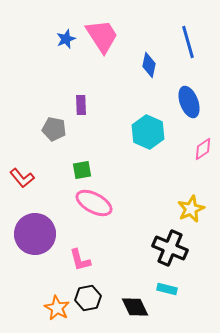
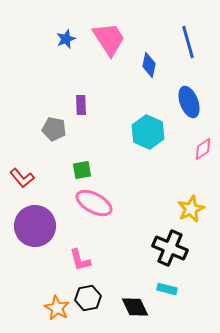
pink trapezoid: moved 7 px right, 3 px down
purple circle: moved 8 px up
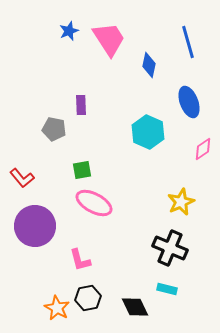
blue star: moved 3 px right, 8 px up
yellow star: moved 10 px left, 7 px up
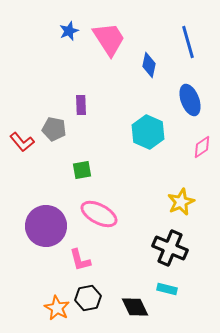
blue ellipse: moved 1 px right, 2 px up
pink diamond: moved 1 px left, 2 px up
red L-shape: moved 36 px up
pink ellipse: moved 5 px right, 11 px down
purple circle: moved 11 px right
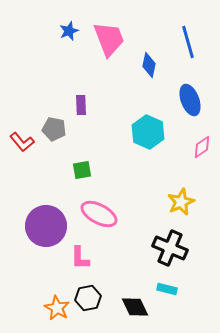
pink trapezoid: rotated 12 degrees clockwise
pink L-shape: moved 2 px up; rotated 15 degrees clockwise
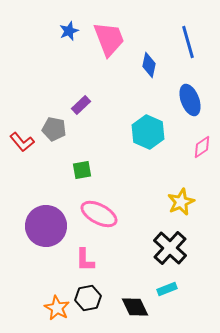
purple rectangle: rotated 48 degrees clockwise
black cross: rotated 20 degrees clockwise
pink L-shape: moved 5 px right, 2 px down
cyan rectangle: rotated 36 degrees counterclockwise
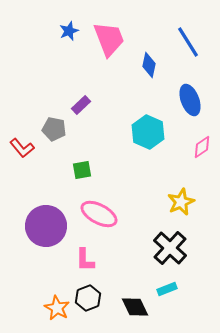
blue line: rotated 16 degrees counterclockwise
red L-shape: moved 6 px down
black hexagon: rotated 10 degrees counterclockwise
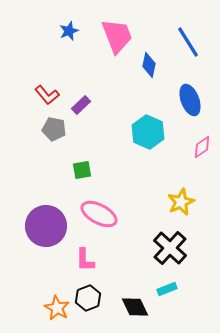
pink trapezoid: moved 8 px right, 3 px up
red L-shape: moved 25 px right, 53 px up
